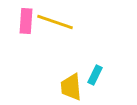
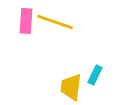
yellow trapezoid: rotated 12 degrees clockwise
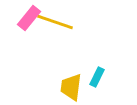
pink rectangle: moved 3 px right, 3 px up; rotated 35 degrees clockwise
cyan rectangle: moved 2 px right, 2 px down
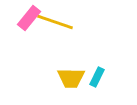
yellow trapezoid: moved 9 px up; rotated 96 degrees counterclockwise
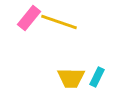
yellow line: moved 4 px right
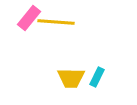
yellow line: moved 3 px left; rotated 15 degrees counterclockwise
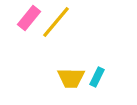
yellow line: rotated 54 degrees counterclockwise
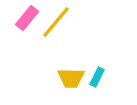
pink rectangle: moved 2 px left
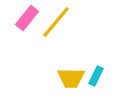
cyan rectangle: moved 1 px left, 1 px up
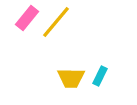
cyan rectangle: moved 4 px right
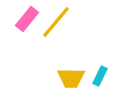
pink rectangle: moved 1 px down
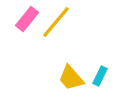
yellow trapezoid: rotated 48 degrees clockwise
